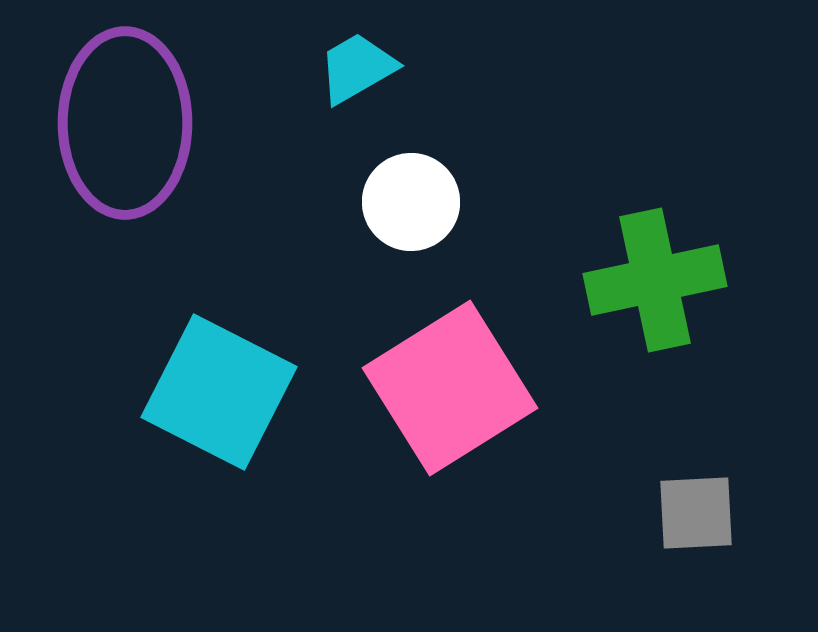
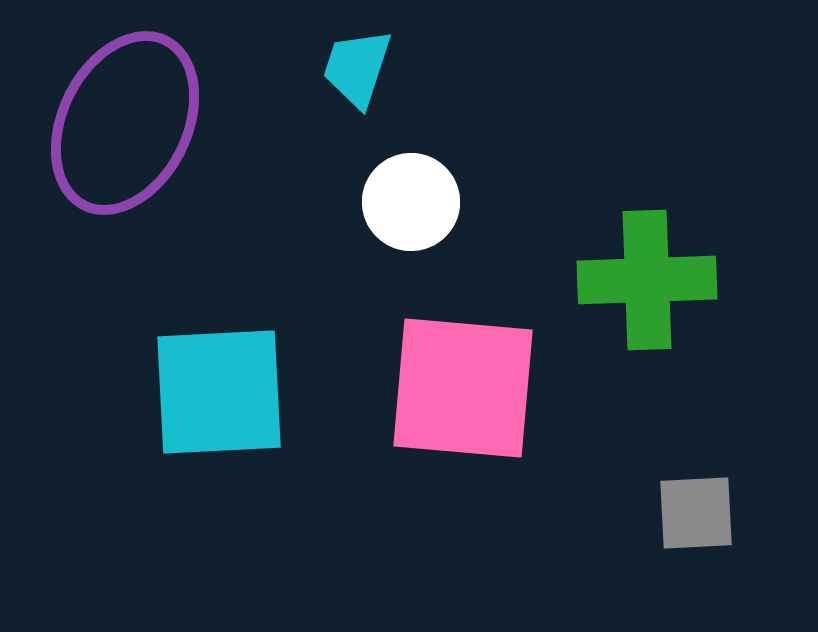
cyan trapezoid: rotated 42 degrees counterclockwise
purple ellipse: rotated 26 degrees clockwise
green cross: moved 8 px left; rotated 10 degrees clockwise
pink square: moved 13 px right; rotated 37 degrees clockwise
cyan square: rotated 30 degrees counterclockwise
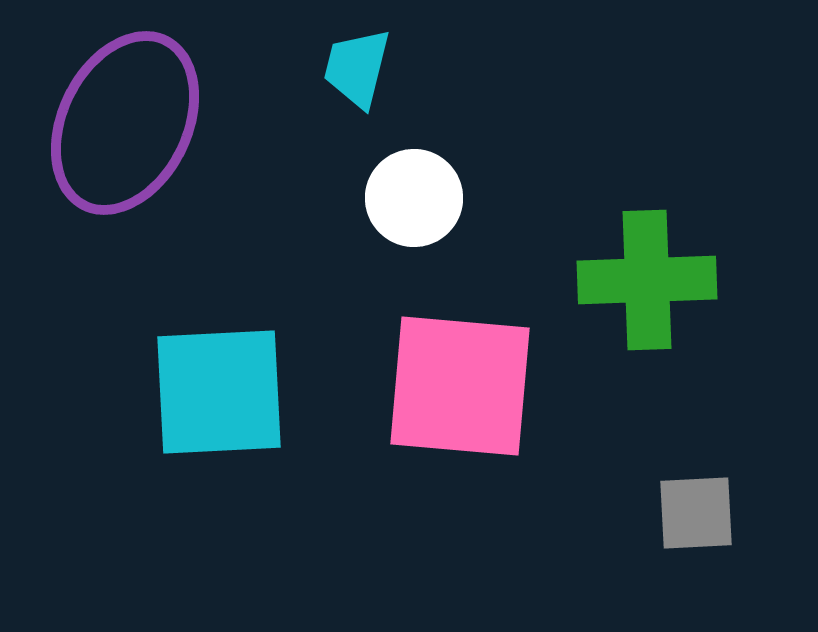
cyan trapezoid: rotated 4 degrees counterclockwise
white circle: moved 3 px right, 4 px up
pink square: moved 3 px left, 2 px up
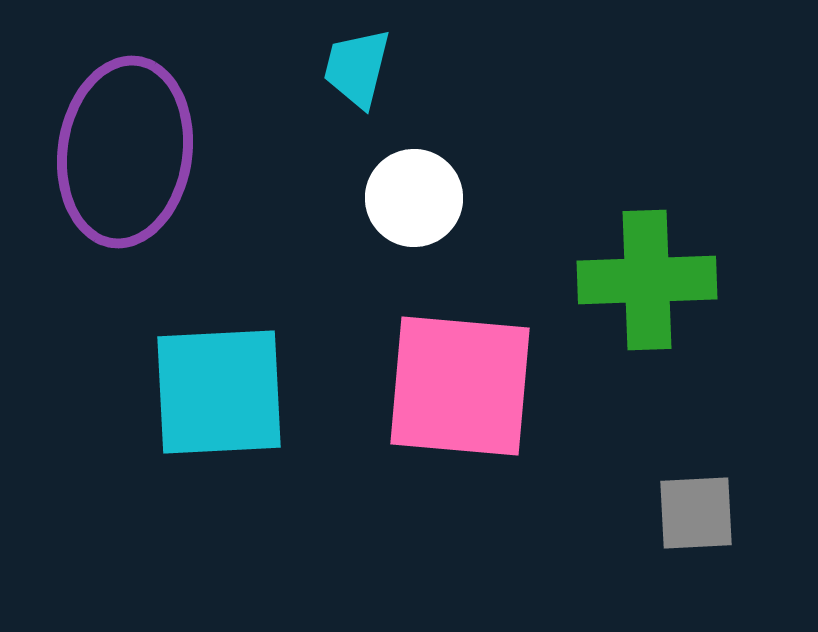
purple ellipse: moved 29 px down; rotated 18 degrees counterclockwise
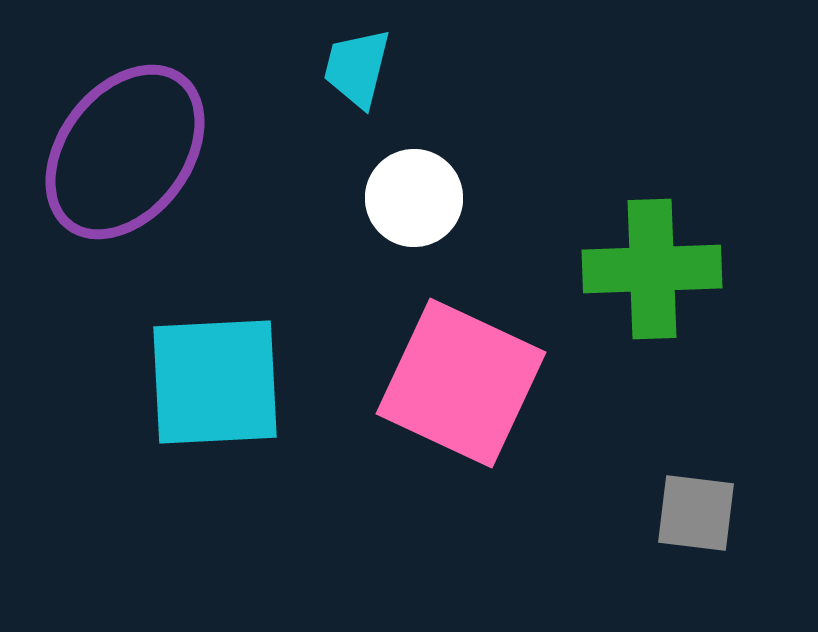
purple ellipse: rotated 29 degrees clockwise
green cross: moved 5 px right, 11 px up
pink square: moved 1 px right, 3 px up; rotated 20 degrees clockwise
cyan square: moved 4 px left, 10 px up
gray square: rotated 10 degrees clockwise
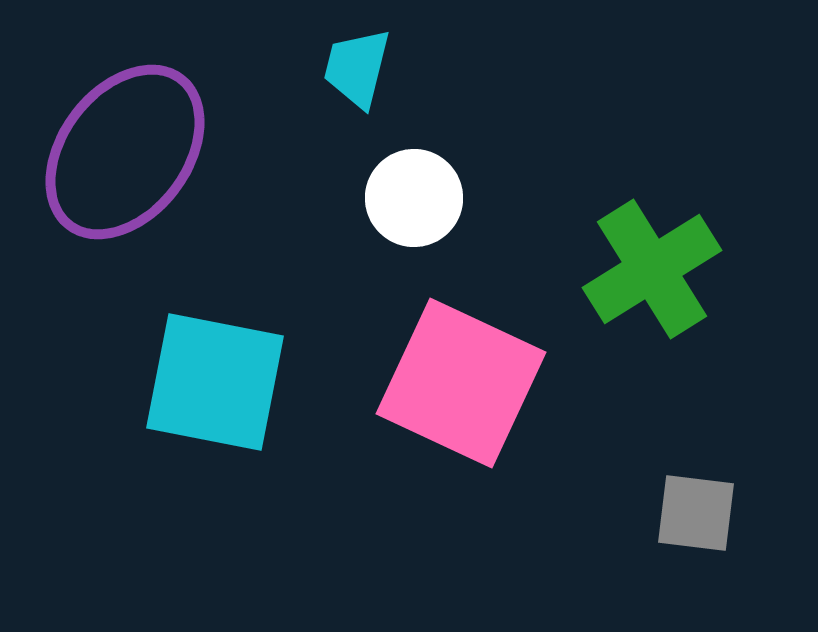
green cross: rotated 30 degrees counterclockwise
cyan square: rotated 14 degrees clockwise
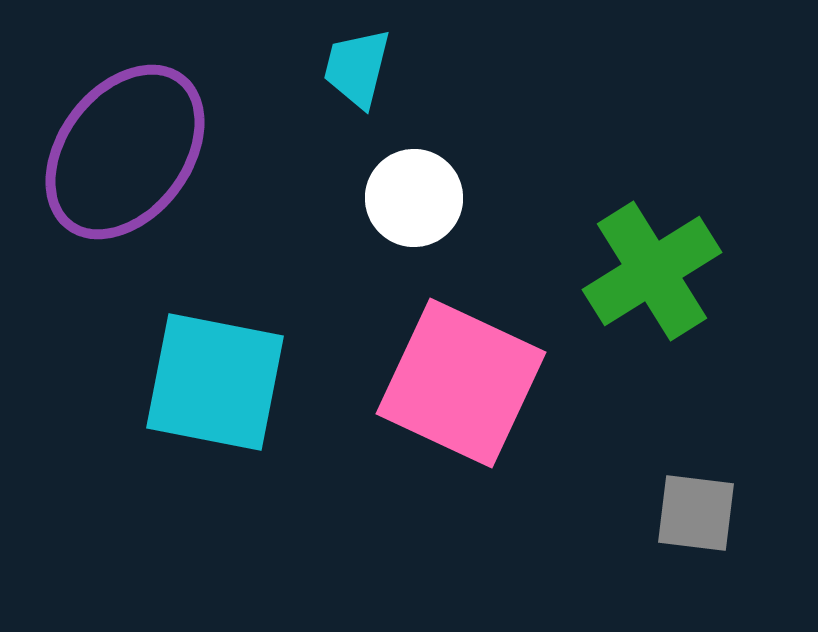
green cross: moved 2 px down
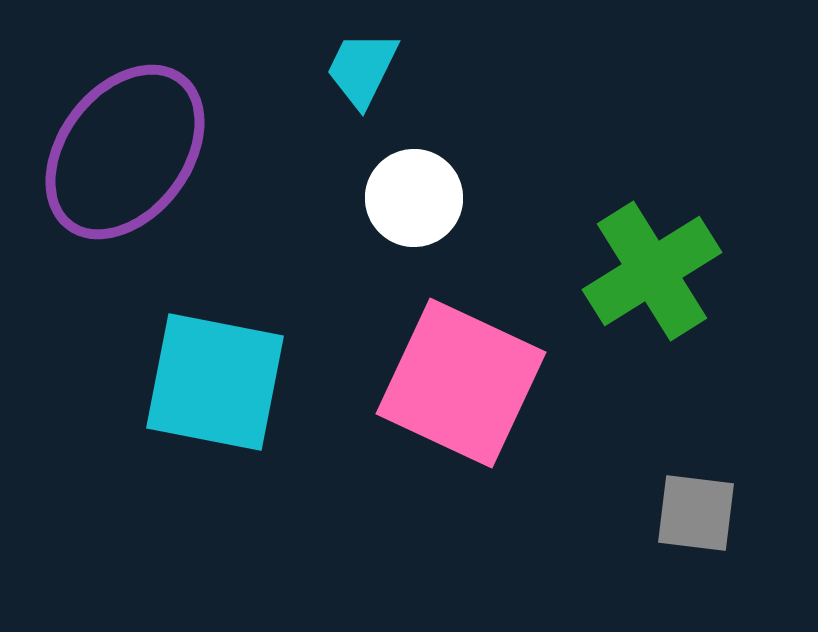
cyan trapezoid: moved 5 px right, 1 px down; rotated 12 degrees clockwise
